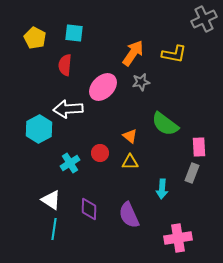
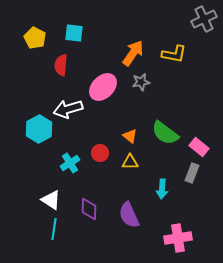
red semicircle: moved 4 px left
white arrow: rotated 12 degrees counterclockwise
green semicircle: moved 9 px down
pink rectangle: rotated 48 degrees counterclockwise
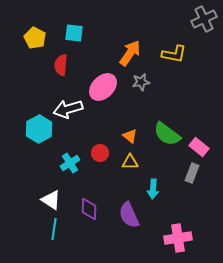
orange arrow: moved 3 px left
green semicircle: moved 2 px right, 1 px down
cyan arrow: moved 9 px left
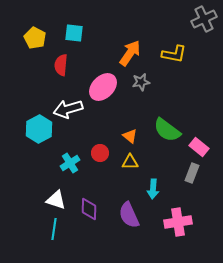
green semicircle: moved 4 px up
white triangle: moved 5 px right; rotated 15 degrees counterclockwise
pink cross: moved 16 px up
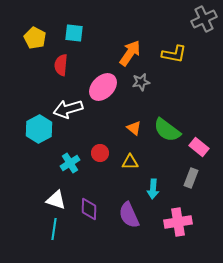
orange triangle: moved 4 px right, 8 px up
gray rectangle: moved 1 px left, 5 px down
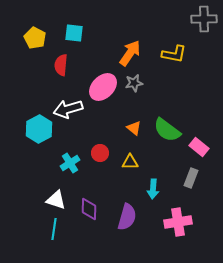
gray cross: rotated 25 degrees clockwise
gray star: moved 7 px left, 1 px down
purple semicircle: moved 2 px left, 2 px down; rotated 140 degrees counterclockwise
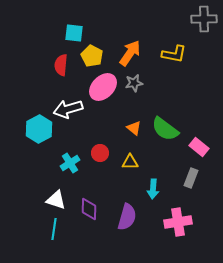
yellow pentagon: moved 57 px right, 18 px down
green semicircle: moved 2 px left, 1 px up
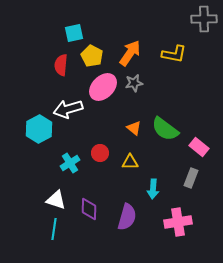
cyan square: rotated 18 degrees counterclockwise
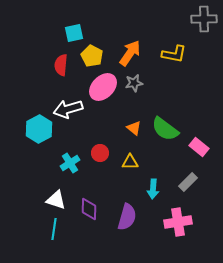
gray rectangle: moved 3 px left, 4 px down; rotated 24 degrees clockwise
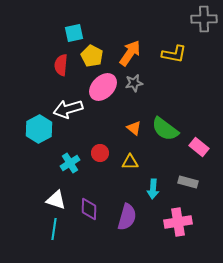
gray rectangle: rotated 60 degrees clockwise
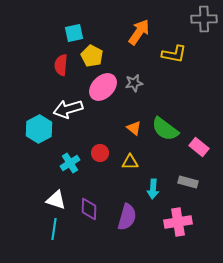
orange arrow: moved 9 px right, 21 px up
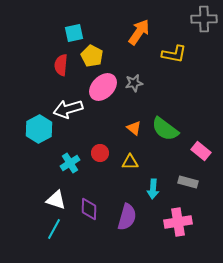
pink rectangle: moved 2 px right, 4 px down
cyan line: rotated 20 degrees clockwise
